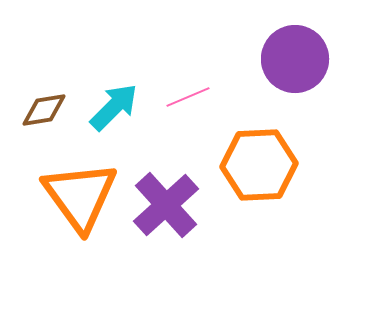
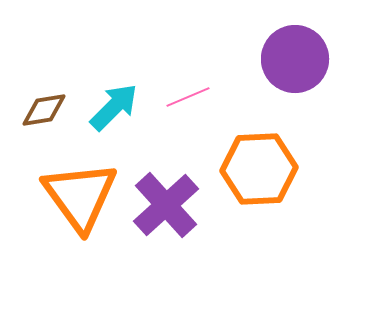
orange hexagon: moved 4 px down
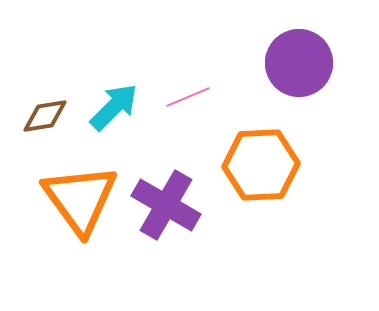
purple circle: moved 4 px right, 4 px down
brown diamond: moved 1 px right, 6 px down
orange hexagon: moved 2 px right, 4 px up
orange triangle: moved 3 px down
purple cross: rotated 18 degrees counterclockwise
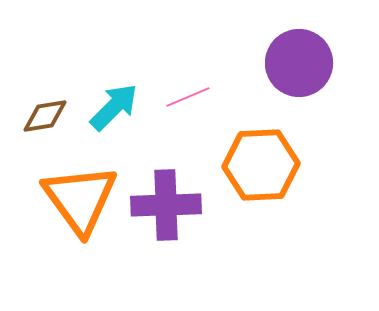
purple cross: rotated 32 degrees counterclockwise
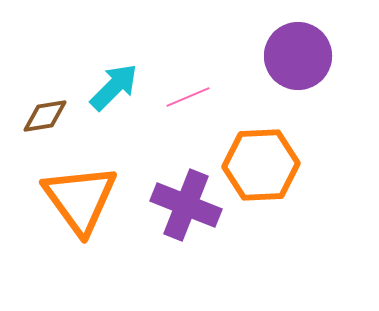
purple circle: moved 1 px left, 7 px up
cyan arrow: moved 20 px up
purple cross: moved 20 px right; rotated 24 degrees clockwise
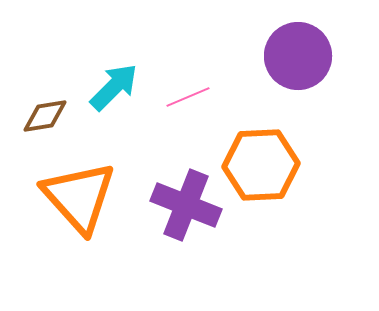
orange triangle: moved 1 px left, 2 px up; rotated 6 degrees counterclockwise
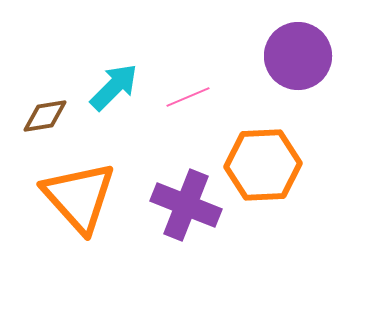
orange hexagon: moved 2 px right
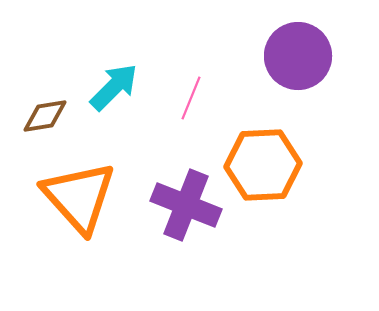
pink line: moved 3 px right, 1 px down; rotated 45 degrees counterclockwise
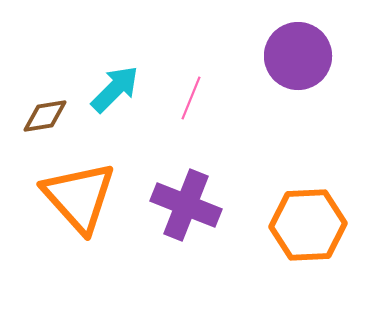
cyan arrow: moved 1 px right, 2 px down
orange hexagon: moved 45 px right, 60 px down
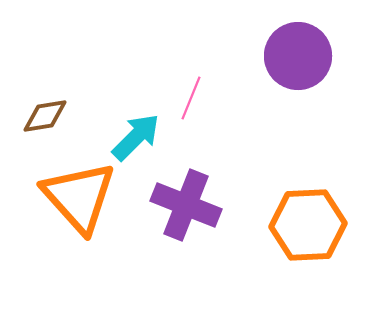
cyan arrow: moved 21 px right, 48 px down
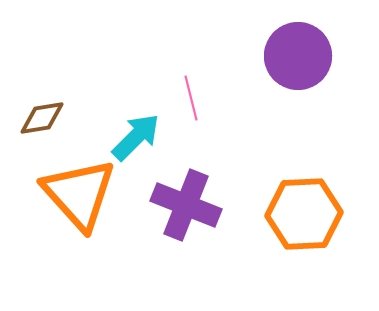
pink line: rotated 36 degrees counterclockwise
brown diamond: moved 3 px left, 2 px down
orange triangle: moved 3 px up
orange hexagon: moved 4 px left, 11 px up
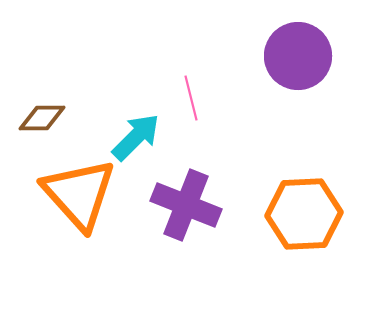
brown diamond: rotated 9 degrees clockwise
